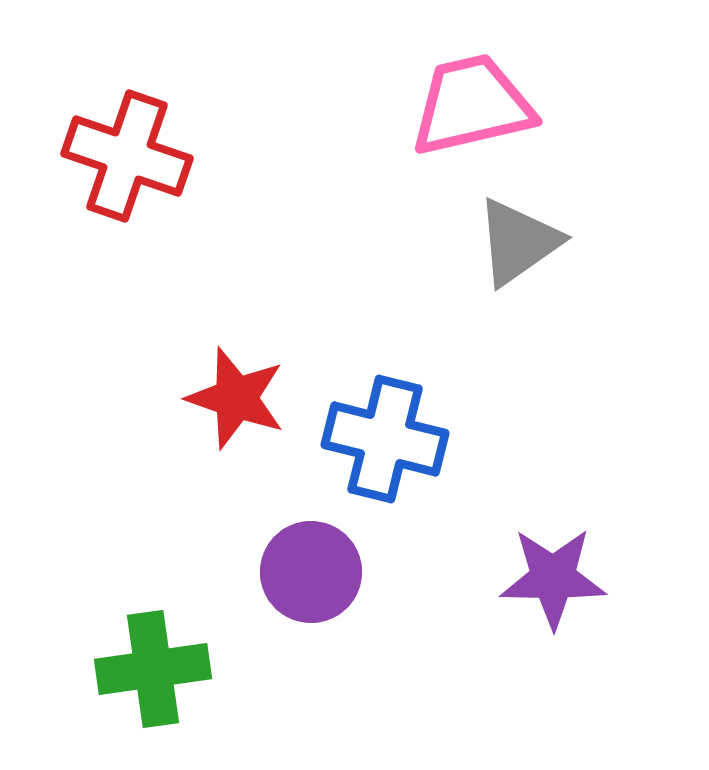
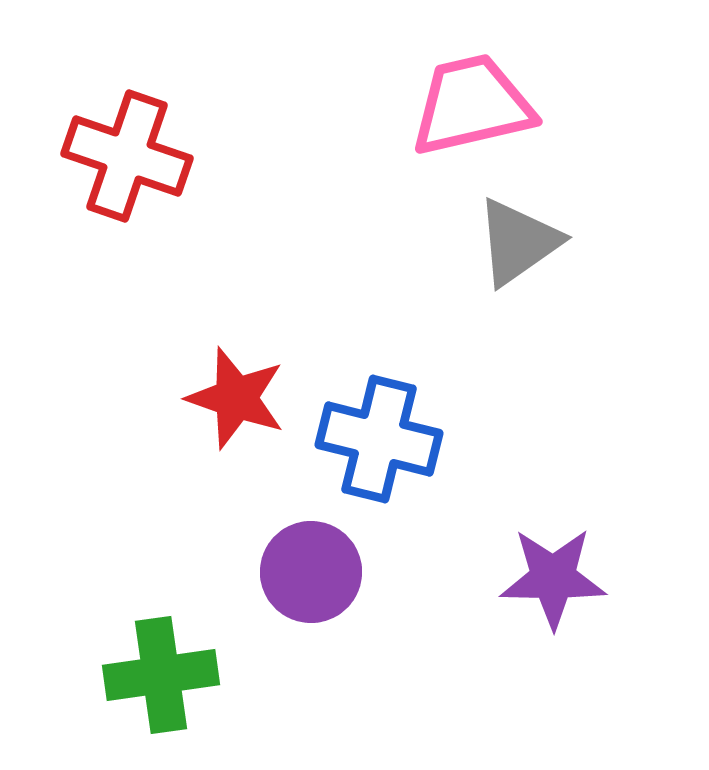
blue cross: moved 6 px left
green cross: moved 8 px right, 6 px down
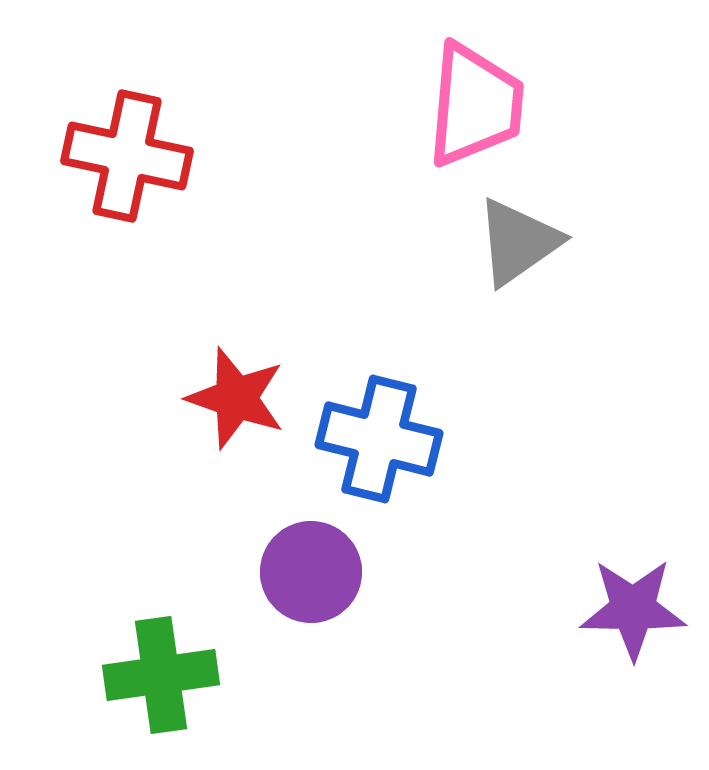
pink trapezoid: moved 3 px right; rotated 108 degrees clockwise
red cross: rotated 7 degrees counterclockwise
purple star: moved 80 px right, 31 px down
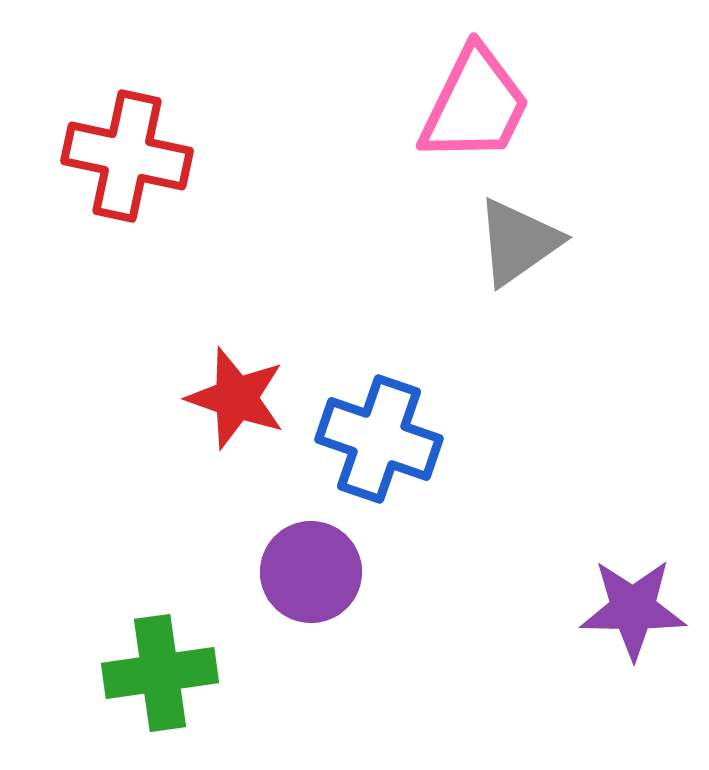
pink trapezoid: rotated 21 degrees clockwise
blue cross: rotated 5 degrees clockwise
green cross: moved 1 px left, 2 px up
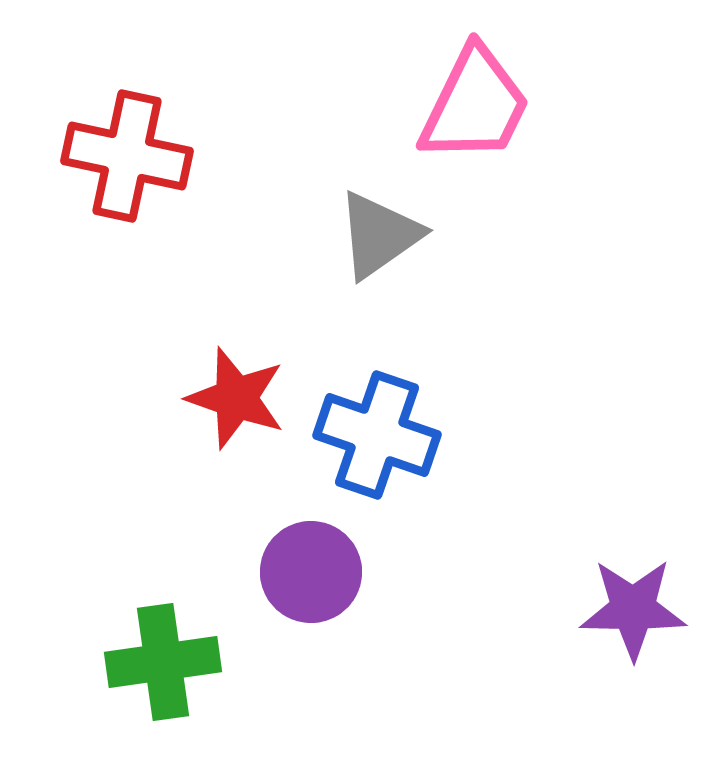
gray triangle: moved 139 px left, 7 px up
blue cross: moved 2 px left, 4 px up
green cross: moved 3 px right, 11 px up
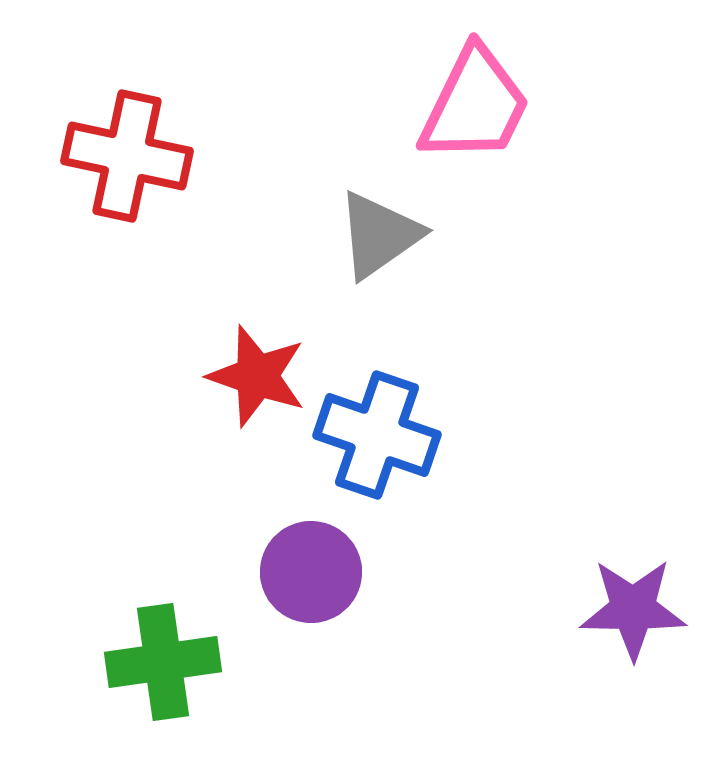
red star: moved 21 px right, 22 px up
